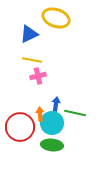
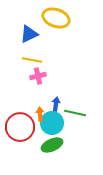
green ellipse: rotated 30 degrees counterclockwise
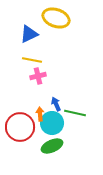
blue arrow: rotated 32 degrees counterclockwise
green ellipse: moved 1 px down
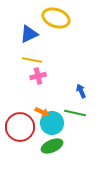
blue arrow: moved 25 px right, 13 px up
orange arrow: moved 2 px right, 2 px up; rotated 120 degrees clockwise
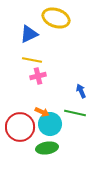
cyan circle: moved 2 px left, 1 px down
green ellipse: moved 5 px left, 2 px down; rotated 15 degrees clockwise
